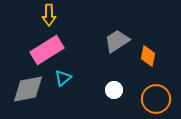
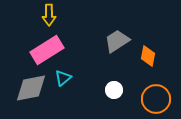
gray diamond: moved 3 px right, 1 px up
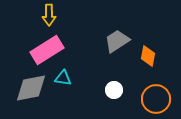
cyan triangle: rotated 48 degrees clockwise
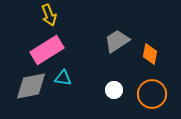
yellow arrow: rotated 20 degrees counterclockwise
orange diamond: moved 2 px right, 2 px up
gray diamond: moved 2 px up
orange circle: moved 4 px left, 5 px up
